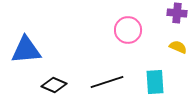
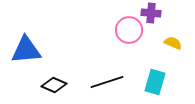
purple cross: moved 26 px left
pink circle: moved 1 px right
yellow semicircle: moved 5 px left, 4 px up
cyan rectangle: rotated 20 degrees clockwise
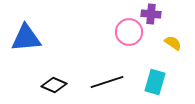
purple cross: moved 1 px down
pink circle: moved 2 px down
yellow semicircle: rotated 12 degrees clockwise
blue triangle: moved 12 px up
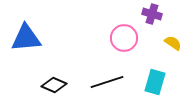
purple cross: moved 1 px right; rotated 12 degrees clockwise
pink circle: moved 5 px left, 6 px down
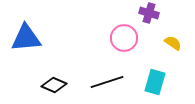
purple cross: moved 3 px left, 1 px up
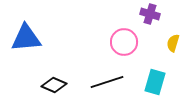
purple cross: moved 1 px right, 1 px down
pink circle: moved 4 px down
yellow semicircle: rotated 108 degrees counterclockwise
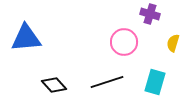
black diamond: rotated 25 degrees clockwise
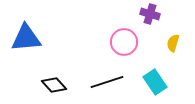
cyan rectangle: rotated 50 degrees counterclockwise
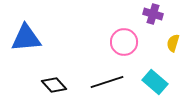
purple cross: moved 3 px right
cyan rectangle: rotated 15 degrees counterclockwise
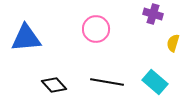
pink circle: moved 28 px left, 13 px up
black line: rotated 28 degrees clockwise
